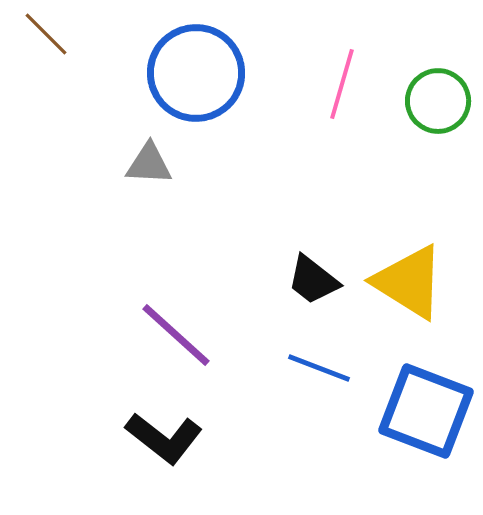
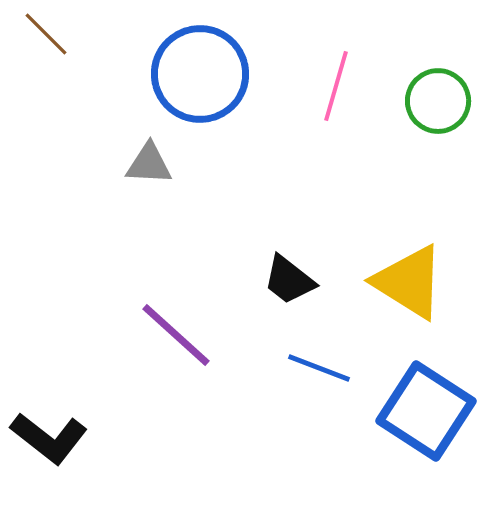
blue circle: moved 4 px right, 1 px down
pink line: moved 6 px left, 2 px down
black trapezoid: moved 24 px left
blue square: rotated 12 degrees clockwise
black L-shape: moved 115 px left
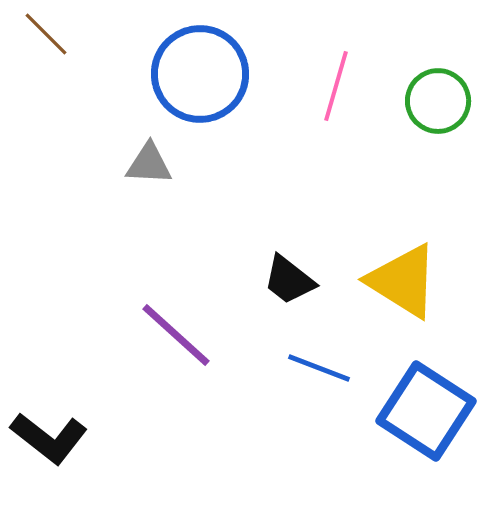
yellow triangle: moved 6 px left, 1 px up
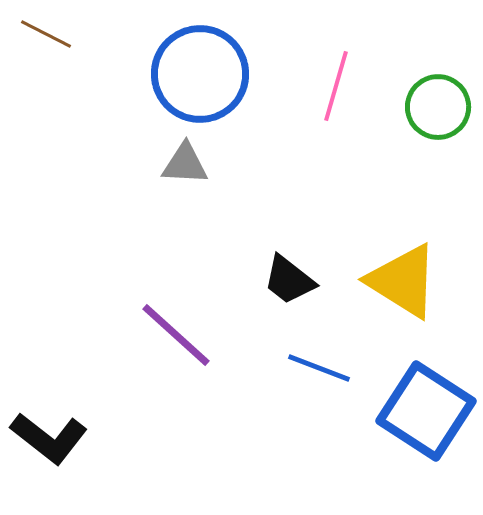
brown line: rotated 18 degrees counterclockwise
green circle: moved 6 px down
gray triangle: moved 36 px right
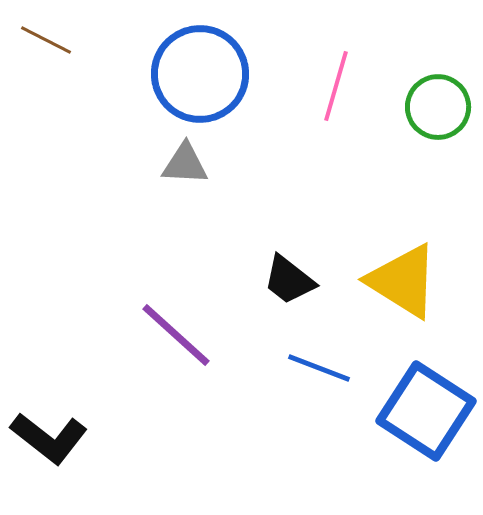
brown line: moved 6 px down
